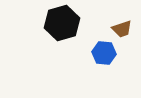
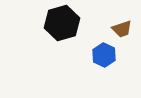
blue hexagon: moved 2 px down; rotated 20 degrees clockwise
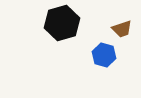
blue hexagon: rotated 10 degrees counterclockwise
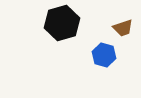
brown trapezoid: moved 1 px right, 1 px up
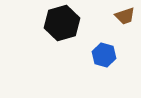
brown trapezoid: moved 2 px right, 12 px up
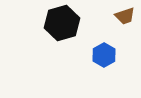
blue hexagon: rotated 15 degrees clockwise
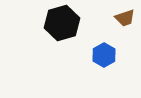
brown trapezoid: moved 2 px down
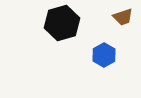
brown trapezoid: moved 2 px left, 1 px up
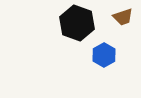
black hexagon: moved 15 px right; rotated 24 degrees counterclockwise
